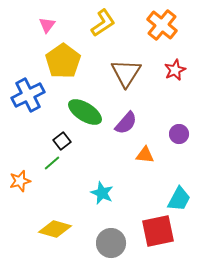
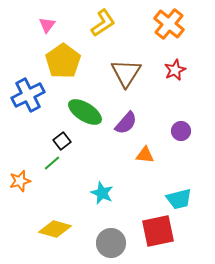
orange cross: moved 7 px right, 1 px up
purple circle: moved 2 px right, 3 px up
cyan trapezoid: rotated 48 degrees clockwise
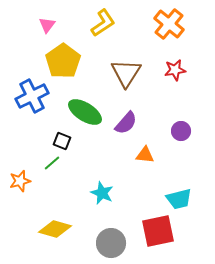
red star: rotated 15 degrees clockwise
blue cross: moved 4 px right, 1 px down
black square: rotated 30 degrees counterclockwise
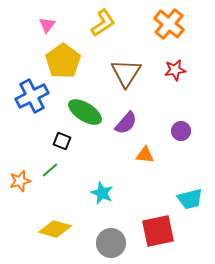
green line: moved 2 px left, 7 px down
cyan trapezoid: moved 11 px right
